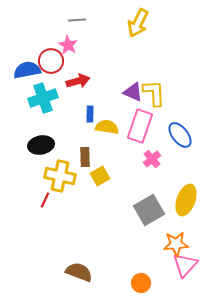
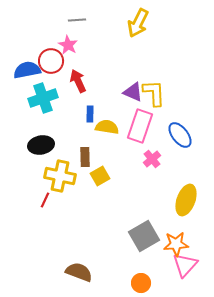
red arrow: rotated 100 degrees counterclockwise
gray square: moved 5 px left, 26 px down
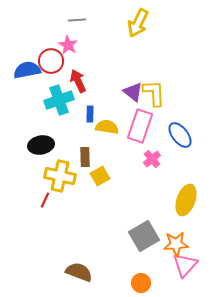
purple triangle: rotated 15 degrees clockwise
cyan cross: moved 16 px right, 2 px down
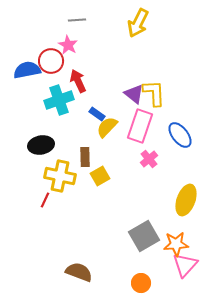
purple triangle: moved 1 px right, 2 px down
blue rectangle: moved 7 px right; rotated 56 degrees counterclockwise
yellow semicircle: rotated 55 degrees counterclockwise
pink cross: moved 3 px left
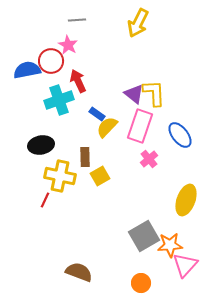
orange star: moved 6 px left, 1 px down
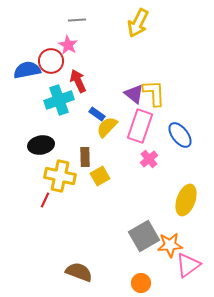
pink triangle: moved 3 px right; rotated 12 degrees clockwise
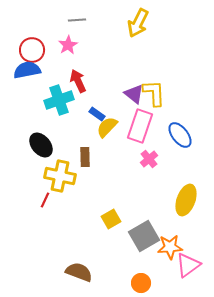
pink star: rotated 12 degrees clockwise
red circle: moved 19 px left, 11 px up
black ellipse: rotated 60 degrees clockwise
yellow square: moved 11 px right, 43 px down
orange star: moved 2 px down
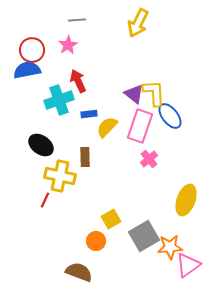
blue rectangle: moved 8 px left; rotated 42 degrees counterclockwise
blue ellipse: moved 10 px left, 19 px up
black ellipse: rotated 15 degrees counterclockwise
orange circle: moved 45 px left, 42 px up
